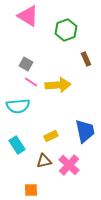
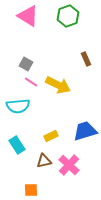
green hexagon: moved 2 px right, 14 px up
yellow arrow: rotated 30 degrees clockwise
blue trapezoid: rotated 95 degrees counterclockwise
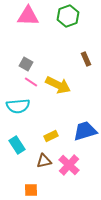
pink triangle: rotated 30 degrees counterclockwise
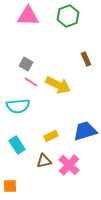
orange square: moved 21 px left, 4 px up
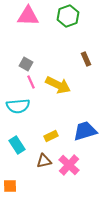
pink line: rotated 32 degrees clockwise
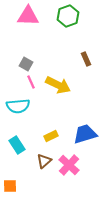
blue trapezoid: moved 3 px down
brown triangle: rotated 28 degrees counterclockwise
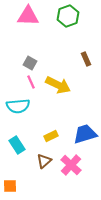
gray square: moved 4 px right, 1 px up
pink cross: moved 2 px right
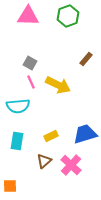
brown rectangle: rotated 64 degrees clockwise
cyan rectangle: moved 4 px up; rotated 42 degrees clockwise
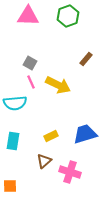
cyan semicircle: moved 3 px left, 3 px up
cyan rectangle: moved 4 px left
pink cross: moved 1 px left, 7 px down; rotated 25 degrees counterclockwise
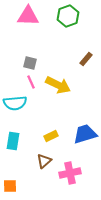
gray square: rotated 16 degrees counterclockwise
pink cross: moved 1 px down; rotated 30 degrees counterclockwise
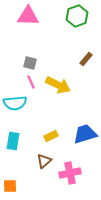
green hexagon: moved 9 px right
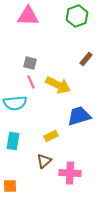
blue trapezoid: moved 6 px left, 18 px up
pink cross: rotated 15 degrees clockwise
